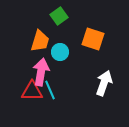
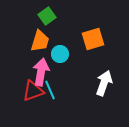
green square: moved 12 px left
orange square: rotated 35 degrees counterclockwise
cyan circle: moved 2 px down
red triangle: moved 1 px right; rotated 20 degrees counterclockwise
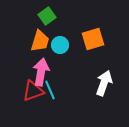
cyan circle: moved 9 px up
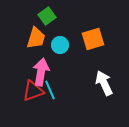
orange trapezoid: moved 4 px left, 3 px up
white arrow: rotated 45 degrees counterclockwise
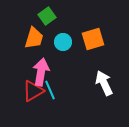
orange trapezoid: moved 2 px left
cyan circle: moved 3 px right, 3 px up
red triangle: rotated 10 degrees counterclockwise
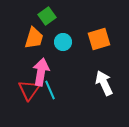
orange square: moved 6 px right
red triangle: moved 4 px left, 1 px up; rotated 25 degrees counterclockwise
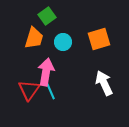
pink arrow: moved 5 px right
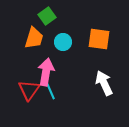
orange square: rotated 25 degrees clockwise
